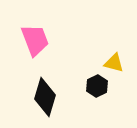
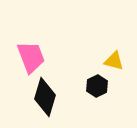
pink trapezoid: moved 4 px left, 17 px down
yellow triangle: moved 2 px up
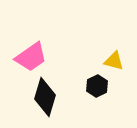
pink trapezoid: rotated 76 degrees clockwise
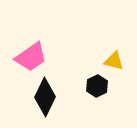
black diamond: rotated 9 degrees clockwise
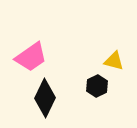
black diamond: moved 1 px down
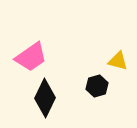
yellow triangle: moved 4 px right
black hexagon: rotated 10 degrees clockwise
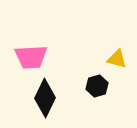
pink trapezoid: rotated 32 degrees clockwise
yellow triangle: moved 1 px left, 2 px up
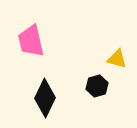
pink trapezoid: moved 16 px up; rotated 80 degrees clockwise
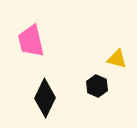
black hexagon: rotated 20 degrees counterclockwise
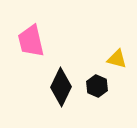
black diamond: moved 16 px right, 11 px up
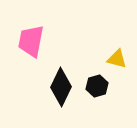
pink trapezoid: rotated 24 degrees clockwise
black hexagon: rotated 20 degrees clockwise
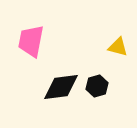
yellow triangle: moved 1 px right, 12 px up
black diamond: rotated 57 degrees clockwise
